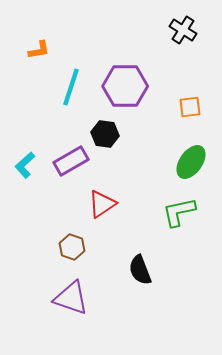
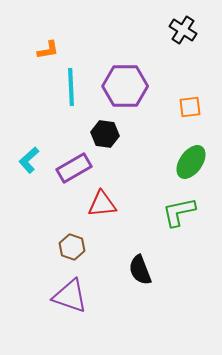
orange L-shape: moved 9 px right
cyan line: rotated 21 degrees counterclockwise
purple rectangle: moved 3 px right, 7 px down
cyan L-shape: moved 4 px right, 5 px up
red triangle: rotated 28 degrees clockwise
purple triangle: moved 1 px left, 2 px up
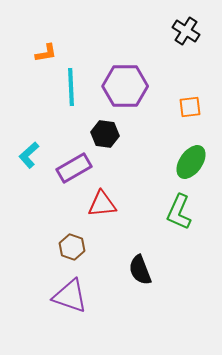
black cross: moved 3 px right, 1 px down
orange L-shape: moved 2 px left, 3 px down
cyan L-shape: moved 5 px up
green L-shape: rotated 54 degrees counterclockwise
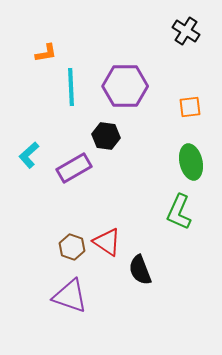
black hexagon: moved 1 px right, 2 px down
green ellipse: rotated 48 degrees counterclockwise
red triangle: moved 5 px right, 38 px down; rotated 40 degrees clockwise
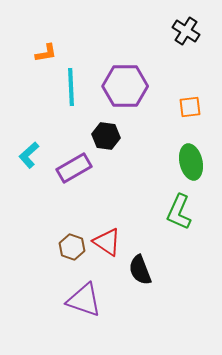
purple triangle: moved 14 px right, 4 px down
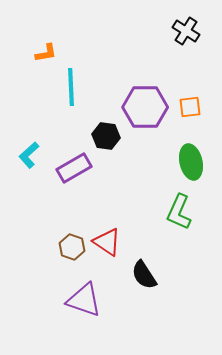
purple hexagon: moved 20 px right, 21 px down
black semicircle: moved 4 px right, 5 px down; rotated 12 degrees counterclockwise
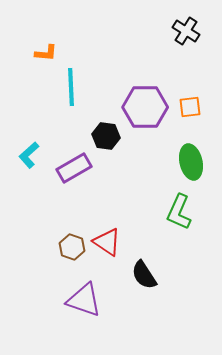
orange L-shape: rotated 15 degrees clockwise
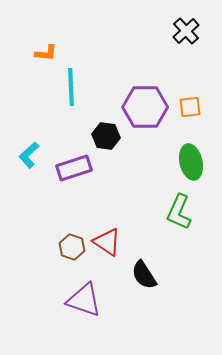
black cross: rotated 16 degrees clockwise
purple rectangle: rotated 12 degrees clockwise
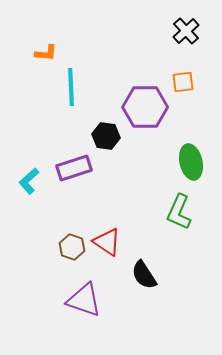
orange square: moved 7 px left, 25 px up
cyan L-shape: moved 26 px down
